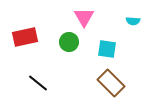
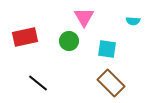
green circle: moved 1 px up
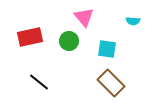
pink triangle: rotated 10 degrees counterclockwise
red rectangle: moved 5 px right
black line: moved 1 px right, 1 px up
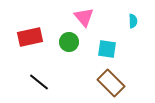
cyan semicircle: rotated 96 degrees counterclockwise
green circle: moved 1 px down
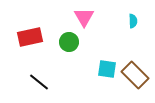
pink triangle: rotated 10 degrees clockwise
cyan square: moved 20 px down
brown rectangle: moved 24 px right, 8 px up
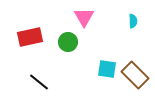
green circle: moved 1 px left
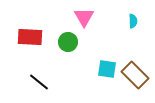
red rectangle: rotated 15 degrees clockwise
